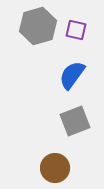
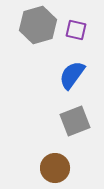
gray hexagon: moved 1 px up
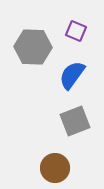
gray hexagon: moved 5 px left, 22 px down; rotated 18 degrees clockwise
purple square: moved 1 px down; rotated 10 degrees clockwise
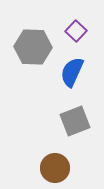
purple square: rotated 20 degrees clockwise
blue semicircle: moved 3 px up; rotated 12 degrees counterclockwise
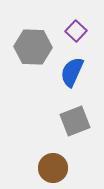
brown circle: moved 2 px left
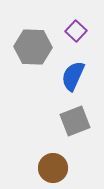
blue semicircle: moved 1 px right, 4 px down
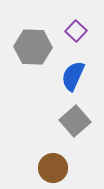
gray square: rotated 20 degrees counterclockwise
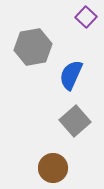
purple square: moved 10 px right, 14 px up
gray hexagon: rotated 12 degrees counterclockwise
blue semicircle: moved 2 px left, 1 px up
